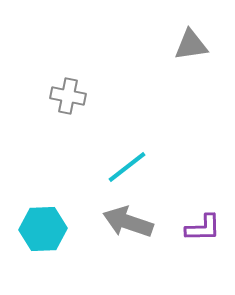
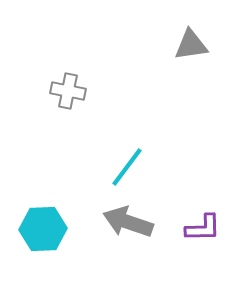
gray cross: moved 5 px up
cyan line: rotated 15 degrees counterclockwise
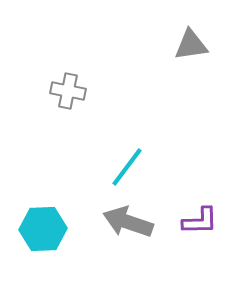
purple L-shape: moved 3 px left, 7 px up
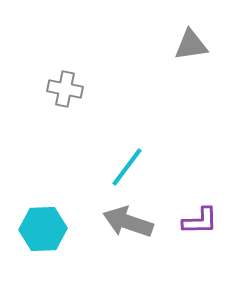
gray cross: moved 3 px left, 2 px up
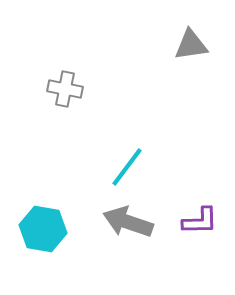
cyan hexagon: rotated 12 degrees clockwise
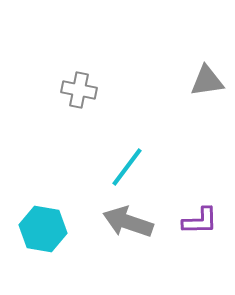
gray triangle: moved 16 px right, 36 px down
gray cross: moved 14 px right, 1 px down
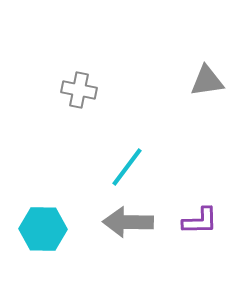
gray arrow: rotated 18 degrees counterclockwise
cyan hexagon: rotated 9 degrees counterclockwise
